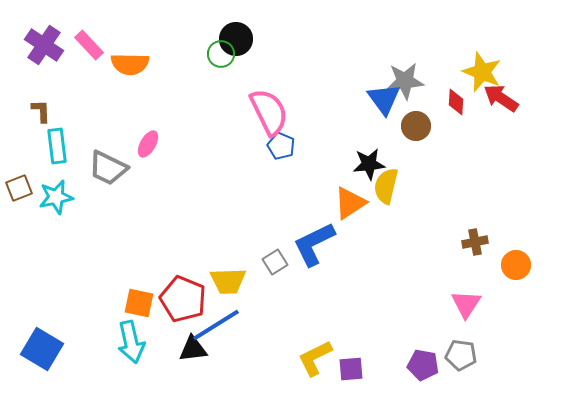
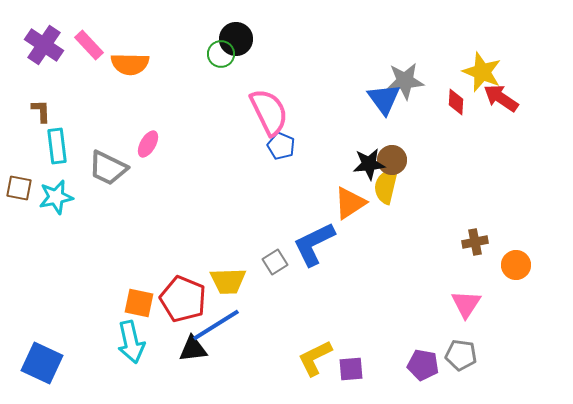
brown circle: moved 24 px left, 34 px down
brown square: rotated 32 degrees clockwise
blue square: moved 14 px down; rotated 6 degrees counterclockwise
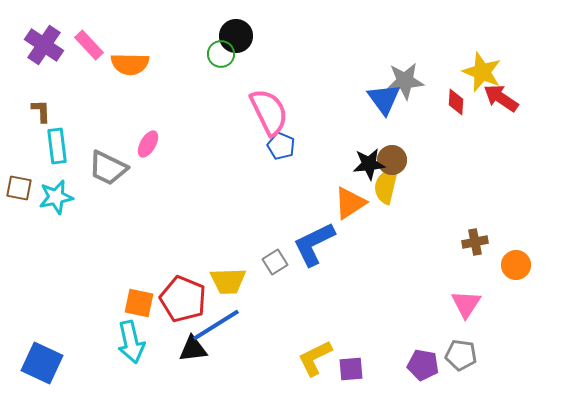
black circle: moved 3 px up
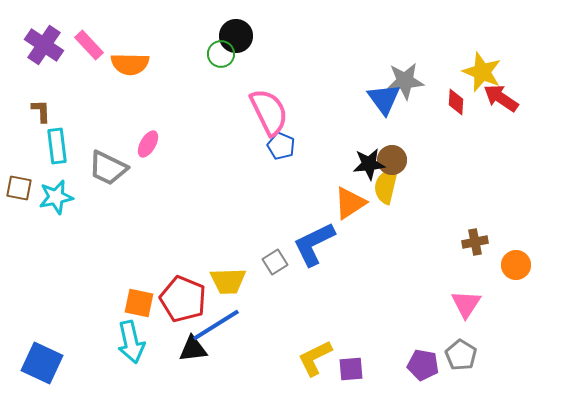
gray pentagon: rotated 24 degrees clockwise
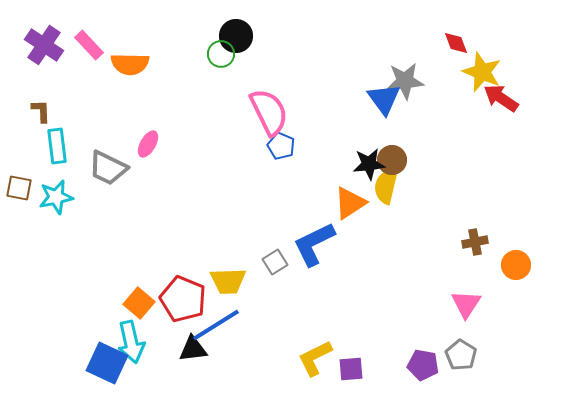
red diamond: moved 59 px up; rotated 24 degrees counterclockwise
orange square: rotated 28 degrees clockwise
blue square: moved 65 px right
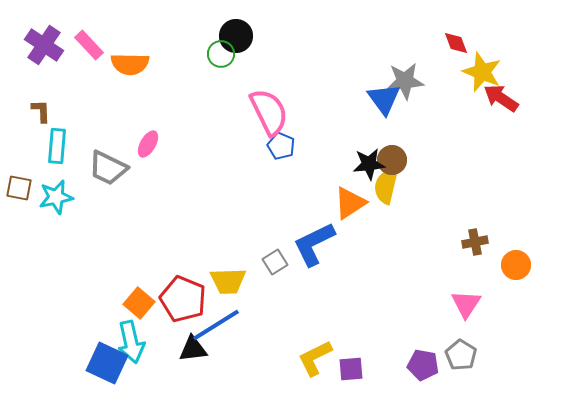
cyan rectangle: rotated 12 degrees clockwise
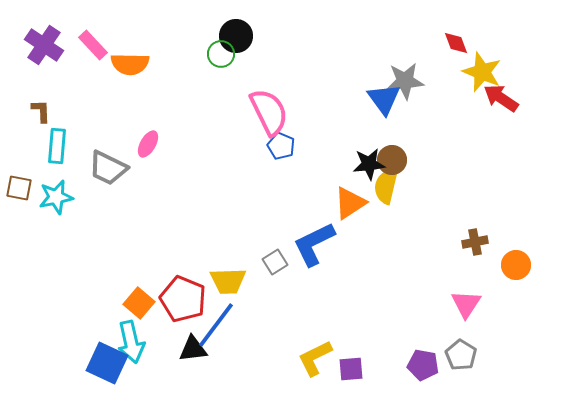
pink rectangle: moved 4 px right
blue line: rotated 21 degrees counterclockwise
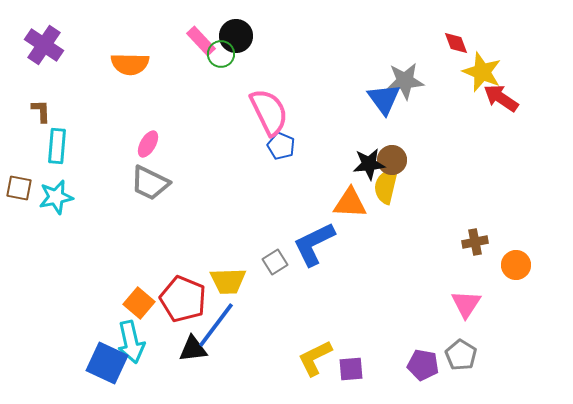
pink rectangle: moved 108 px right, 4 px up
gray trapezoid: moved 42 px right, 15 px down
orange triangle: rotated 36 degrees clockwise
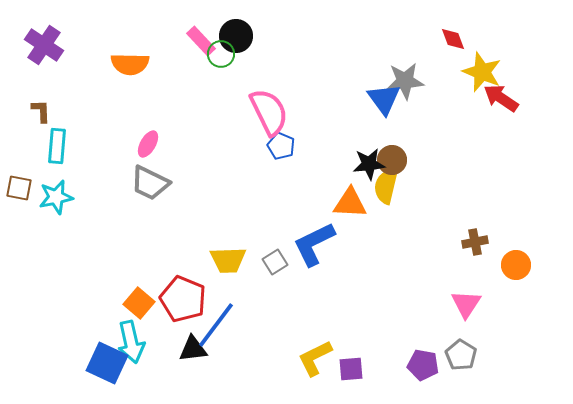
red diamond: moved 3 px left, 4 px up
yellow trapezoid: moved 21 px up
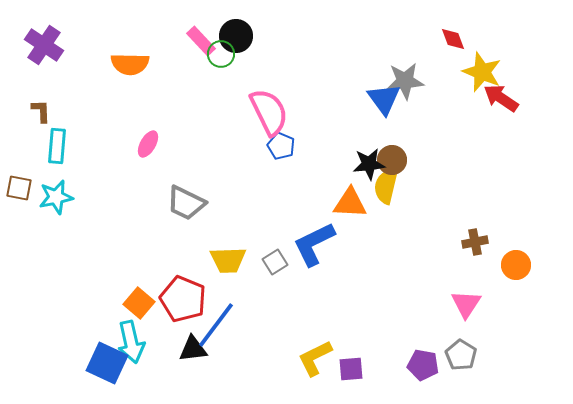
gray trapezoid: moved 36 px right, 20 px down
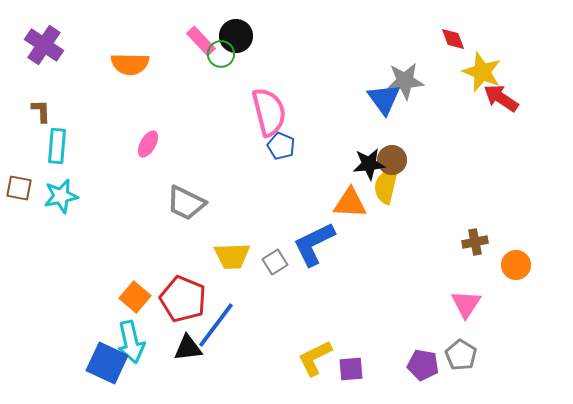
pink semicircle: rotated 12 degrees clockwise
cyan star: moved 5 px right, 1 px up
yellow trapezoid: moved 4 px right, 4 px up
orange square: moved 4 px left, 6 px up
black triangle: moved 5 px left, 1 px up
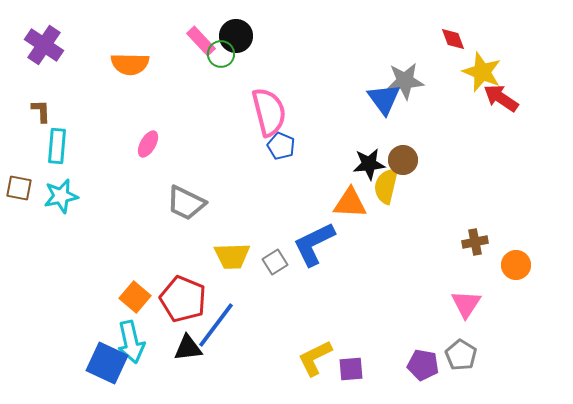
brown circle: moved 11 px right
